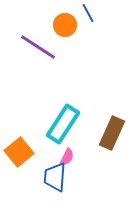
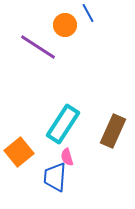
brown rectangle: moved 1 px right, 2 px up
pink semicircle: rotated 138 degrees clockwise
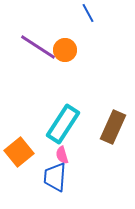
orange circle: moved 25 px down
brown rectangle: moved 4 px up
pink semicircle: moved 5 px left, 2 px up
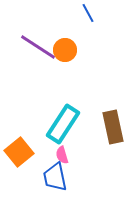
brown rectangle: rotated 36 degrees counterclockwise
blue trapezoid: rotated 16 degrees counterclockwise
